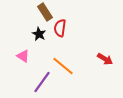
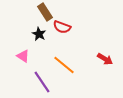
red semicircle: moved 2 px right, 1 px up; rotated 78 degrees counterclockwise
orange line: moved 1 px right, 1 px up
purple line: rotated 70 degrees counterclockwise
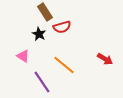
red semicircle: rotated 36 degrees counterclockwise
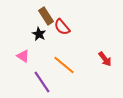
brown rectangle: moved 1 px right, 4 px down
red semicircle: rotated 66 degrees clockwise
red arrow: rotated 21 degrees clockwise
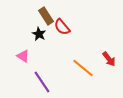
red arrow: moved 4 px right
orange line: moved 19 px right, 3 px down
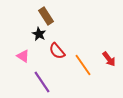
red semicircle: moved 5 px left, 24 px down
orange line: moved 3 px up; rotated 15 degrees clockwise
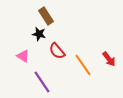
black star: rotated 16 degrees counterclockwise
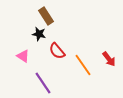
purple line: moved 1 px right, 1 px down
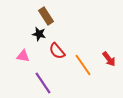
pink triangle: rotated 24 degrees counterclockwise
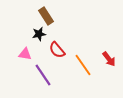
black star: rotated 24 degrees counterclockwise
red semicircle: moved 1 px up
pink triangle: moved 2 px right, 2 px up
purple line: moved 8 px up
